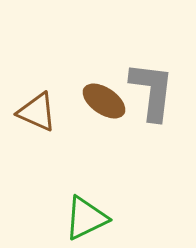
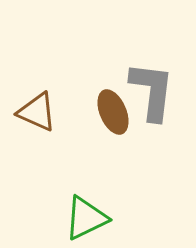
brown ellipse: moved 9 px right, 11 px down; rotated 33 degrees clockwise
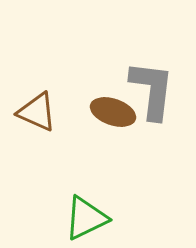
gray L-shape: moved 1 px up
brown ellipse: rotated 48 degrees counterclockwise
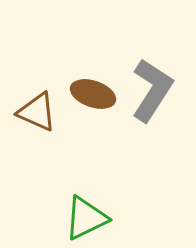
gray L-shape: rotated 26 degrees clockwise
brown ellipse: moved 20 px left, 18 px up
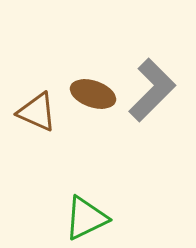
gray L-shape: rotated 12 degrees clockwise
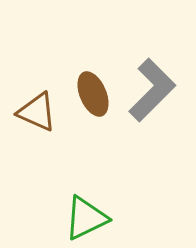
brown ellipse: rotated 48 degrees clockwise
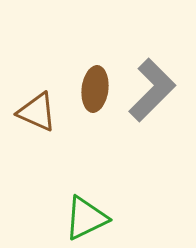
brown ellipse: moved 2 px right, 5 px up; rotated 30 degrees clockwise
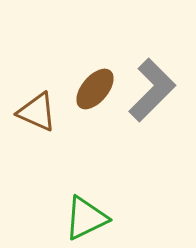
brown ellipse: rotated 33 degrees clockwise
